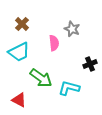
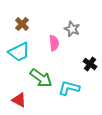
black cross: rotated 32 degrees counterclockwise
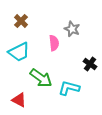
brown cross: moved 1 px left, 3 px up
